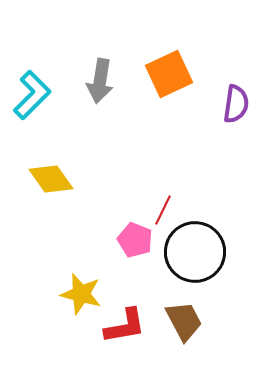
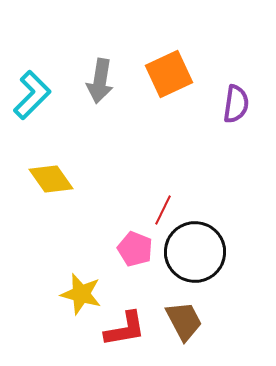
pink pentagon: moved 9 px down
red L-shape: moved 3 px down
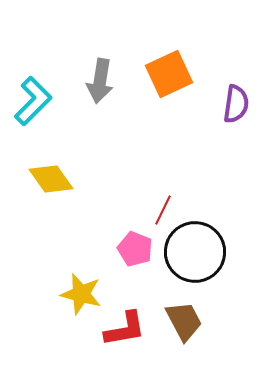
cyan L-shape: moved 1 px right, 6 px down
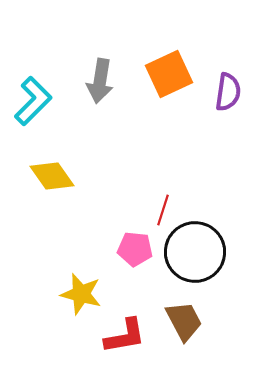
purple semicircle: moved 8 px left, 12 px up
yellow diamond: moved 1 px right, 3 px up
red line: rotated 8 degrees counterclockwise
pink pentagon: rotated 16 degrees counterclockwise
red L-shape: moved 7 px down
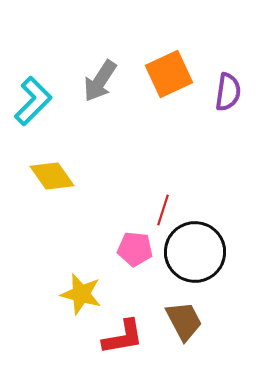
gray arrow: rotated 24 degrees clockwise
red L-shape: moved 2 px left, 1 px down
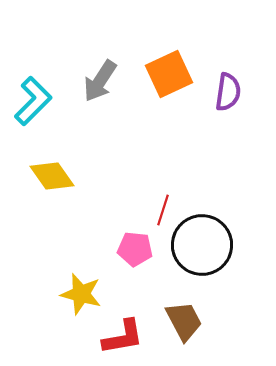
black circle: moved 7 px right, 7 px up
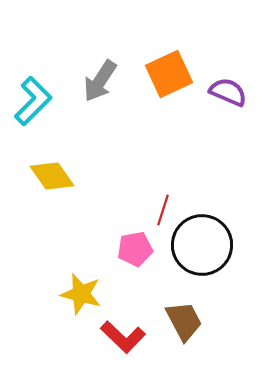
purple semicircle: rotated 75 degrees counterclockwise
pink pentagon: rotated 16 degrees counterclockwise
red L-shape: rotated 54 degrees clockwise
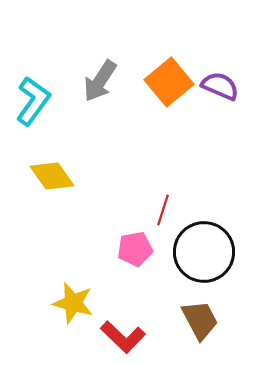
orange square: moved 8 px down; rotated 15 degrees counterclockwise
purple semicircle: moved 8 px left, 6 px up
cyan L-shape: rotated 9 degrees counterclockwise
black circle: moved 2 px right, 7 px down
yellow star: moved 8 px left, 9 px down
brown trapezoid: moved 16 px right, 1 px up
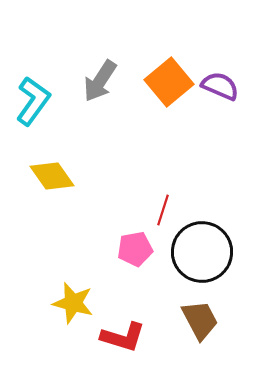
black circle: moved 2 px left
red L-shape: rotated 27 degrees counterclockwise
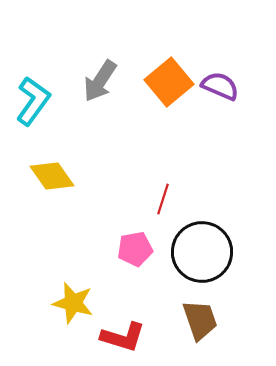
red line: moved 11 px up
brown trapezoid: rotated 9 degrees clockwise
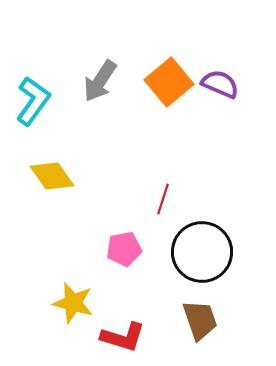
purple semicircle: moved 2 px up
pink pentagon: moved 11 px left
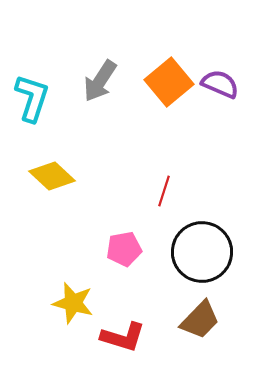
cyan L-shape: moved 1 px left, 3 px up; rotated 18 degrees counterclockwise
yellow diamond: rotated 12 degrees counterclockwise
red line: moved 1 px right, 8 px up
brown trapezoid: rotated 63 degrees clockwise
